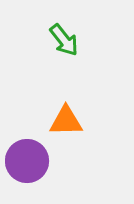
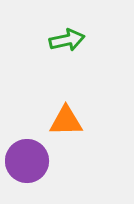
green arrow: moved 3 px right; rotated 64 degrees counterclockwise
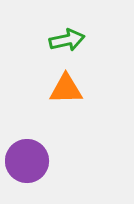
orange triangle: moved 32 px up
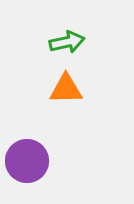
green arrow: moved 2 px down
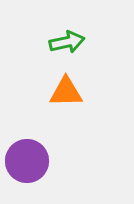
orange triangle: moved 3 px down
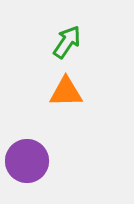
green arrow: rotated 44 degrees counterclockwise
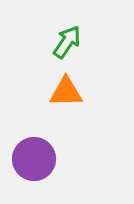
purple circle: moved 7 px right, 2 px up
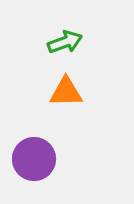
green arrow: moved 2 px left; rotated 36 degrees clockwise
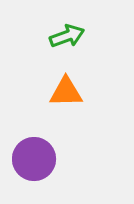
green arrow: moved 2 px right, 6 px up
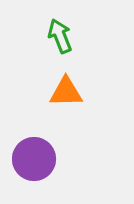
green arrow: moved 7 px left; rotated 92 degrees counterclockwise
